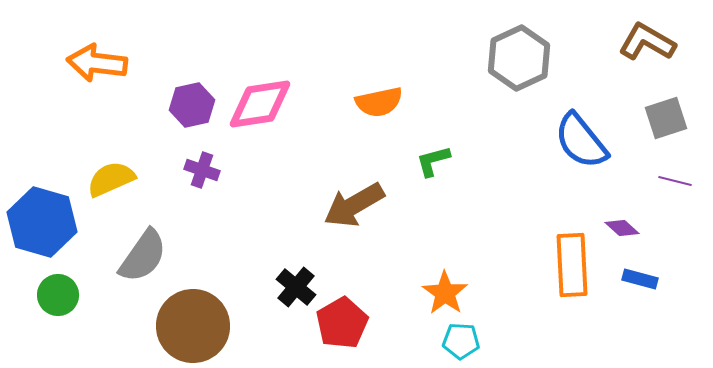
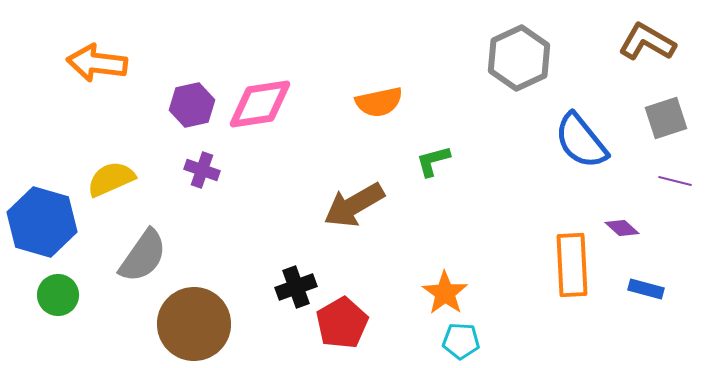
blue rectangle: moved 6 px right, 10 px down
black cross: rotated 30 degrees clockwise
brown circle: moved 1 px right, 2 px up
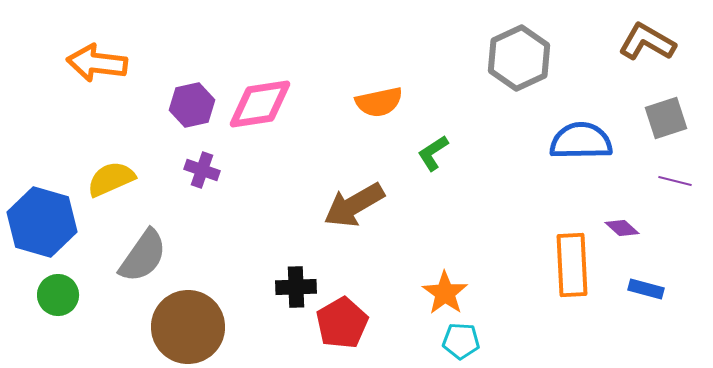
blue semicircle: rotated 128 degrees clockwise
green L-shape: moved 8 px up; rotated 18 degrees counterclockwise
black cross: rotated 18 degrees clockwise
brown circle: moved 6 px left, 3 px down
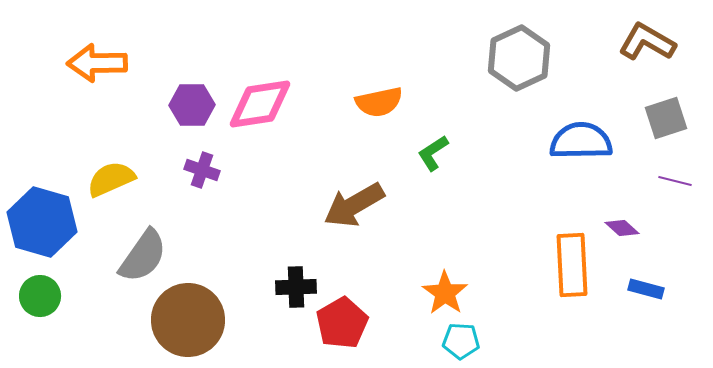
orange arrow: rotated 8 degrees counterclockwise
purple hexagon: rotated 12 degrees clockwise
green circle: moved 18 px left, 1 px down
brown circle: moved 7 px up
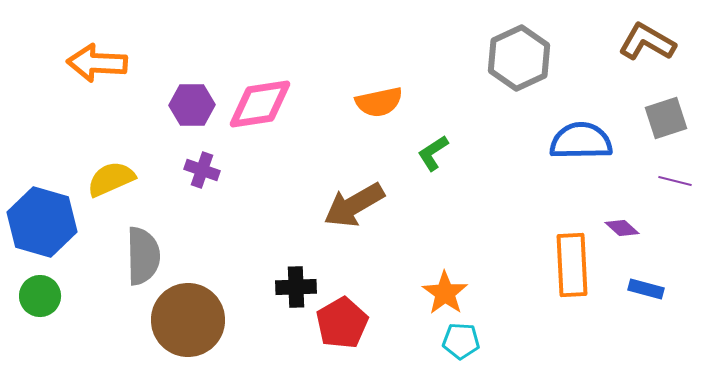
orange arrow: rotated 4 degrees clockwise
gray semicircle: rotated 36 degrees counterclockwise
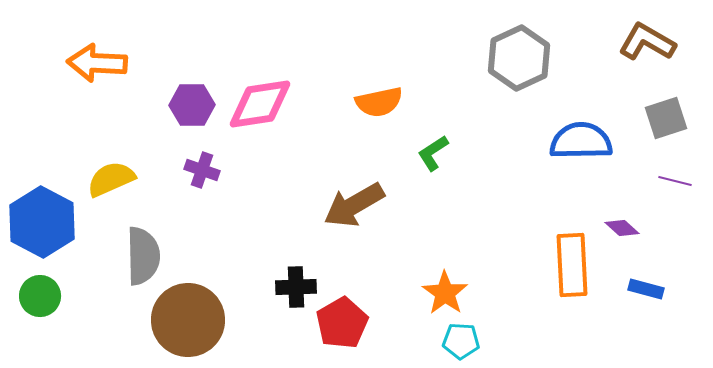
blue hexagon: rotated 12 degrees clockwise
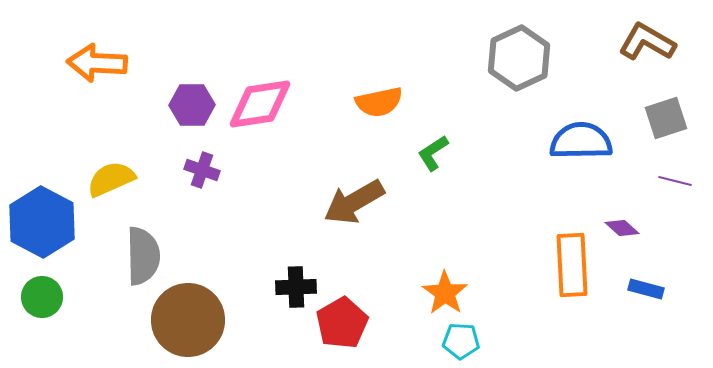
brown arrow: moved 3 px up
green circle: moved 2 px right, 1 px down
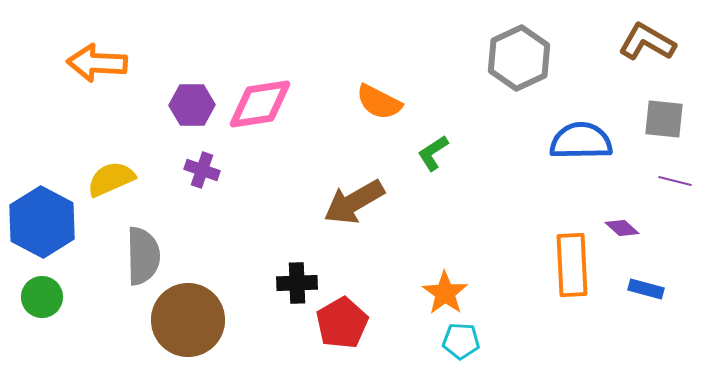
orange semicircle: rotated 39 degrees clockwise
gray square: moved 2 px left, 1 px down; rotated 24 degrees clockwise
black cross: moved 1 px right, 4 px up
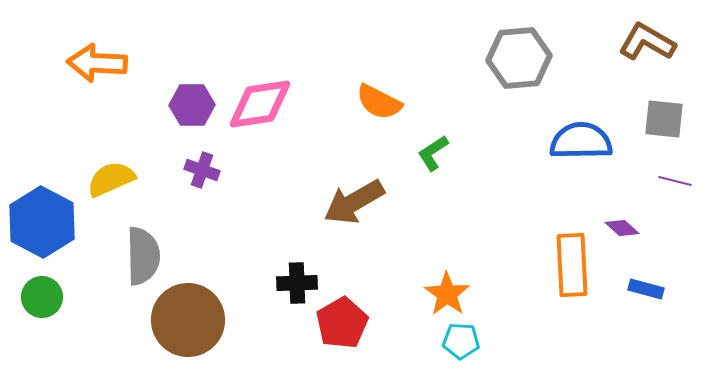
gray hexagon: rotated 20 degrees clockwise
orange star: moved 2 px right, 1 px down
